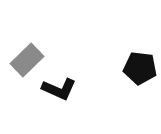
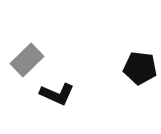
black L-shape: moved 2 px left, 5 px down
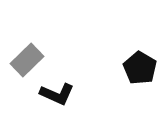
black pentagon: rotated 24 degrees clockwise
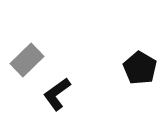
black L-shape: rotated 120 degrees clockwise
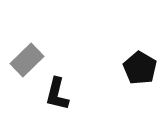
black L-shape: rotated 40 degrees counterclockwise
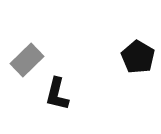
black pentagon: moved 2 px left, 11 px up
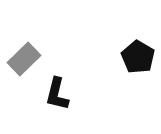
gray rectangle: moved 3 px left, 1 px up
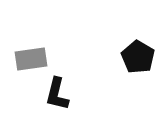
gray rectangle: moved 7 px right; rotated 36 degrees clockwise
